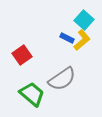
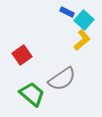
blue rectangle: moved 26 px up
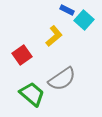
blue rectangle: moved 2 px up
yellow L-shape: moved 28 px left, 4 px up
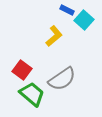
red square: moved 15 px down; rotated 18 degrees counterclockwise
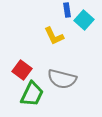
blue rectangle: rotated 56 degrees clockwise
yellow L-shape: rotated 105 degrees clockwise
gray semicircle: rotated 48 degrees clockwise
green trapezoid: rotated 76 degrees clockwise
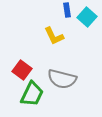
cyan square: moved 3 px right, 3 px up
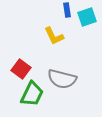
cyan square: rotated 30 degrees clockwise
red square: moved 1 px left, 1 px up
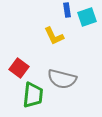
red square: moved 2 px left, 1 px up
green trapezoid: moved 1 px right, 1 px down; rotated 20 degrees counterclockwise
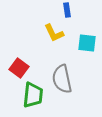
cyan square: moved 26 px down; rotated 24 degrees clockwise
yellow L-shape: moved 3 px up
gray semicircle: rotated 64 degrees clockwise
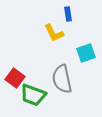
blue rectangle: moved 1 px right, 4 px down
cyan square: moved 1 px left, 10 px down; rotated 24 degrees counterclockwise
red square: moved 4 px left, 10 px down
green trapezoid: rotated 104 degrees clockwise
